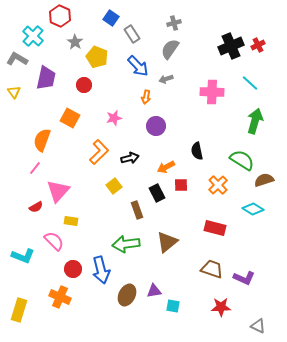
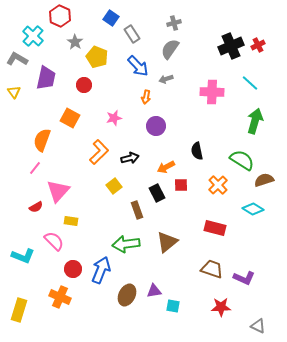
blue arrow at (101, 270): rotated 144 degrees counterclockwise
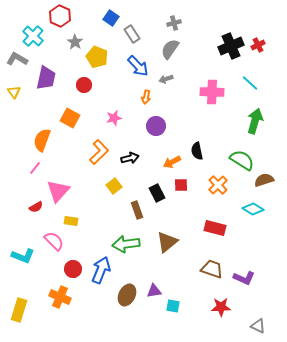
orange arrow at (166, 167): moved 6 px right, 5 px up
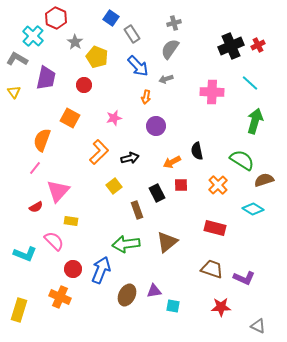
red hexagon at (60, 16): moved 4 px left, 2 px down
cyan L-shape at (23, 256): moved 2 px right, 2 px up
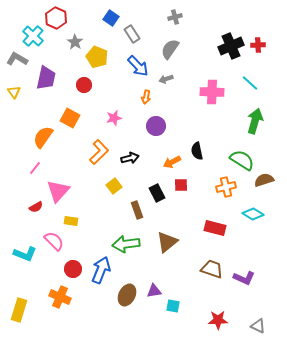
gray cross at (174, 23): moved 1 px right, 6 px up
red cross at (258, 45): rotated 24 degrees clockwise
orange semicircle at (42, 140): moved 1 px right, 3 px up; rotated 15 degrees clockwise
orange cross at (218, 185): moved 8 px right, 2 px down; rotated 30 degrees clockwise
cyan diamond at (253, 209): moved 5 px down
red star at (221, 307): moved 3 px left, 13 px down
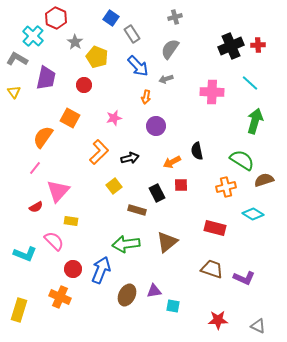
brown rectangle at (137, 210): rotated 54 degrees counterclockwise
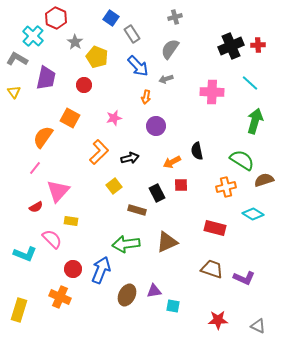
pink semicircle at (54, 241): moved 2 px left, 2 px up
brown triangle at (167, 242): rotated 15 degrees clockwise
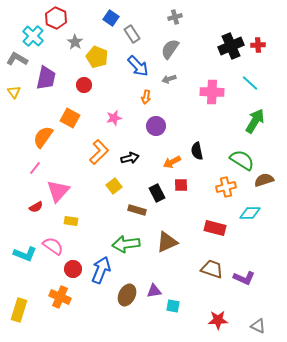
gray arrow at (166, 79): moved 3 px right
green arrow at (255, 121): rotated 15 degrees clockwise
cyan diamond at (253, 214): moved 3 px left, 1 px up; rotated 30 degrees counterclockwise
pink semicircle at (52, 239): moved 1 px right, 7 px down; rotated 10 degrees counterclockwise
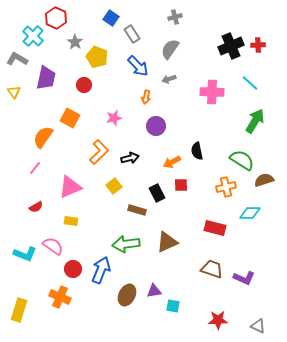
pink triangle at (58, 191): moved 12 px right, 4 px up; rotated 25 degrees clockwise
